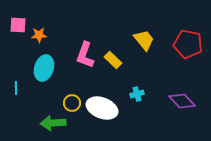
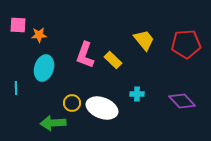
red pentagon: moved 2 px left; rotated 16 degrees counterclockwise
cyan cross: rotated 16 degrees clockwise
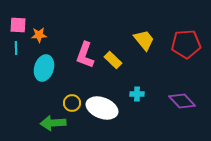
cyan line: moved 40 px up
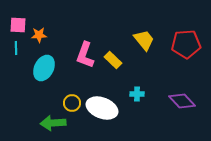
cyan ellipse: rotated 10 degrees clockwise
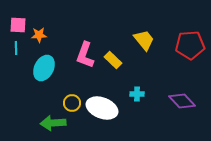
red pentagon: moved 4 px right, 1 px down
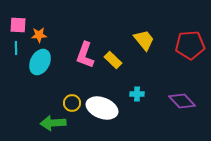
cyan ellipse: moved 4 px left, 6 px up
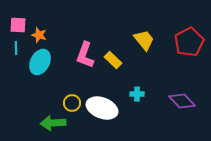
orange star: rotated 21 degrees clockwise
red pentagon: moved 1 px left, 3 px up; rotated 24 degrees counterclockwise
